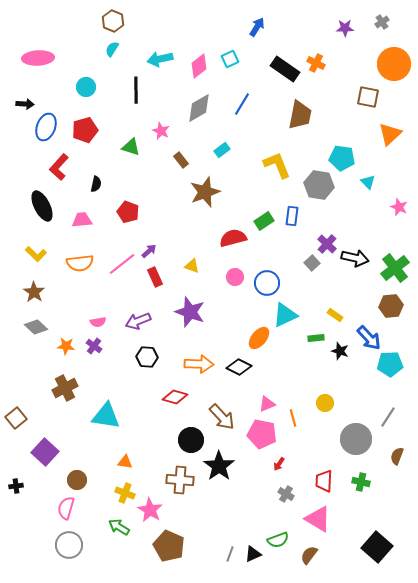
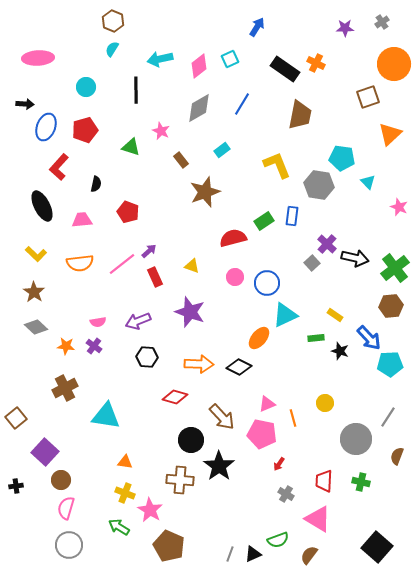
brown square at (368, 97): rotated 30 degrees counterclockwise
brown circle at (77, 480): moved 16 px left
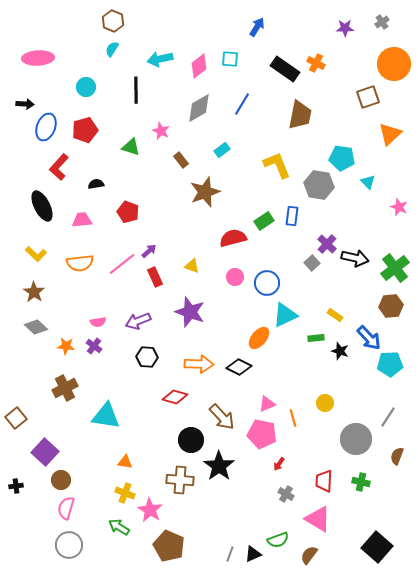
cyan square at (230, 59): rotated 30 degrees clockwise
black semicircle at (96, 184): rotated 112 degrees counterclockwise
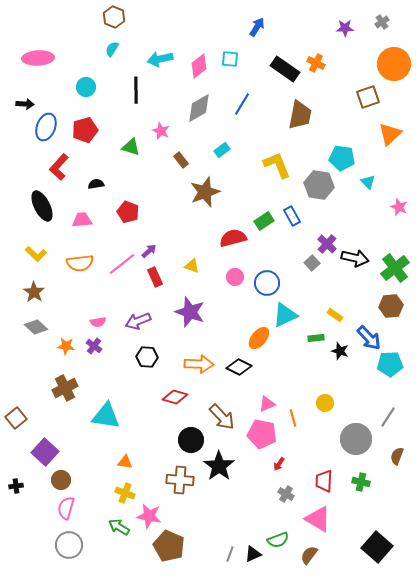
brown hexagon at (113, 21): moved 1 px right, 4 px up
blue rectangle at (292, 216): rotated 36 degrees counterclockwise
pink star at (150, 510): moved 1 px left, 6 px down; rotated 20 degrees counterclockwise
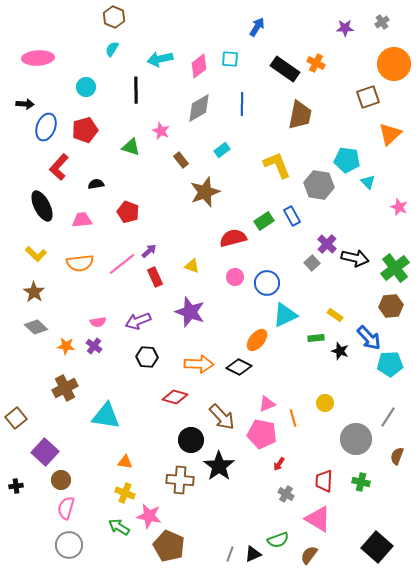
blue line at (242, 104): rotated 30 degrees counterclockwise
cyan pentagon at (342, 158): moved 5 px right, 2 px down
orange ellipse at (259, 338): moved 2 px left, 2 px down
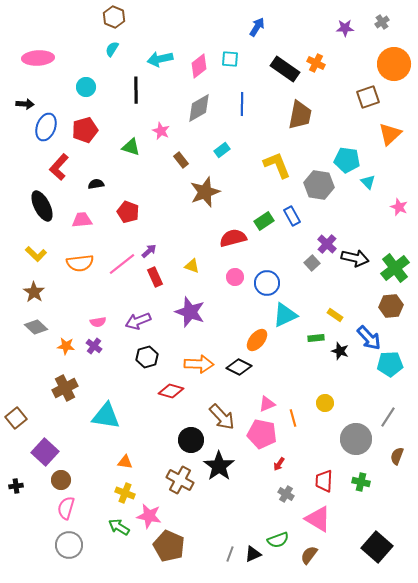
black hexagon at (147, 357): rotated 20 degrees counterclockwise
red diamond at (175, 397): moved 4 px left, 6 px up
brown cross at (180, 480): rotated 24 degrees clockwise
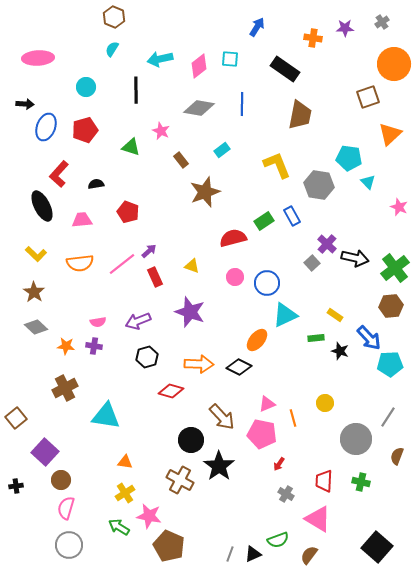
orange cross at (316, 63): moved 3 px left, 25 px up; rotated 18 degrees counterclockwise
gray diamond at (199, 108): rotated 40 degrees clockwise
cyan pentagon at (347, 160): moved 2 px right, 2 px up
red L-shape at (59, 167): moved 7 px down
purple cross at (94, 346): rotated 28 degrees counterclockwise
yellow cross at (125, 493): rotated 36 degrees clockwise
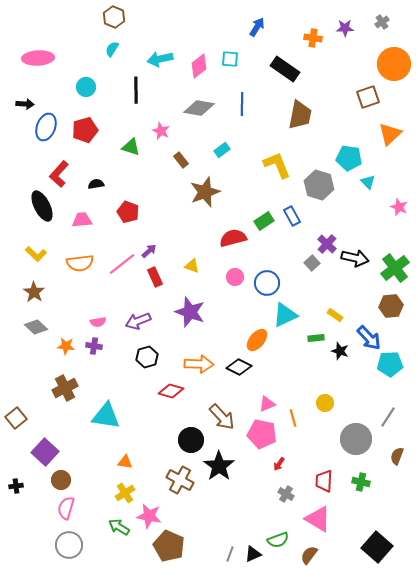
gray hexagon at (319, 185): rotated 8 degrees clockwise
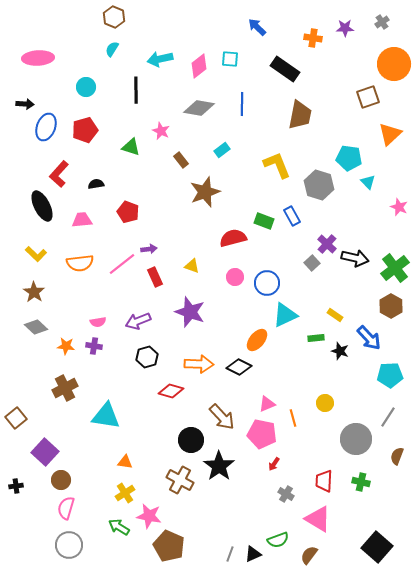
blue arrow at (257, 27): rotated 78 degrees counterclockwise
green rectangle at (264, 221): rotated 54 degrees clockwise
purple arrow at (149, 251): moved 2 px up; rotated 35 degrees clockwise
brown hexagon at (391, 306): rotated 25 degrees counterclockwise
cyan pentagon at (390, 364): moved 11 px down
red arrow at (279, 464): moved 5 px left
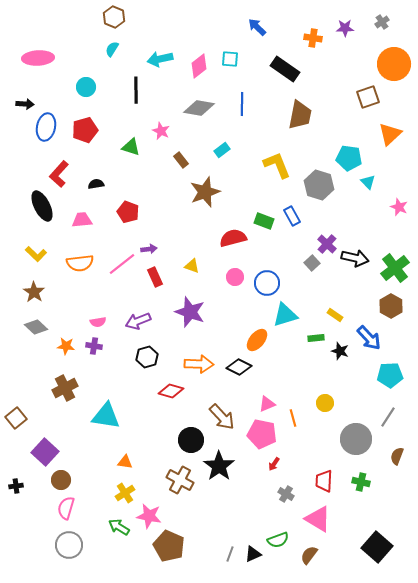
blue ellipse at (46, 127): rotated 8 degrees counterclockwise
cyan triangle at (285, 315): rotated 8 degrees clockwise
